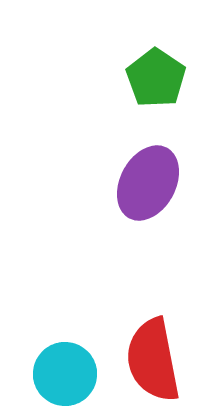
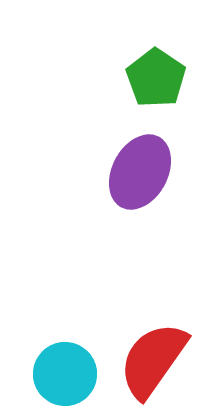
purple ellipse: moved 8 px left, 11 px up
red semicircle: rotated 46 degrees clockwise
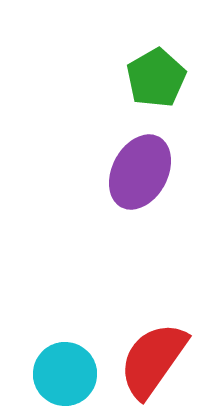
green pentagon: rotated 8 degrees clockwise
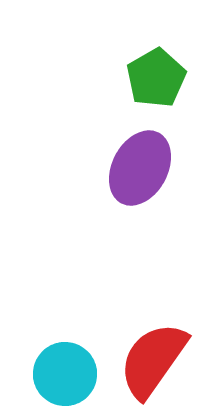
purple ellipse: moved 4 px up
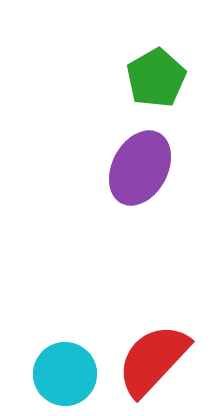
red semicircle: rotated 8 degrees clockwise
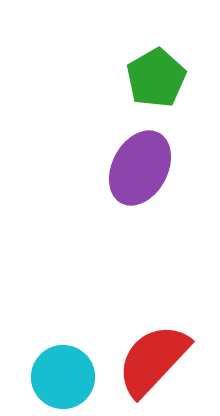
cyan circle: moved 2 px left, 3 px down
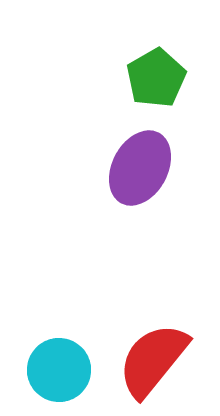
red semicircle: rotated 4 degrees counterclockwise
cyan circle: moved 4 px left, 7 px up
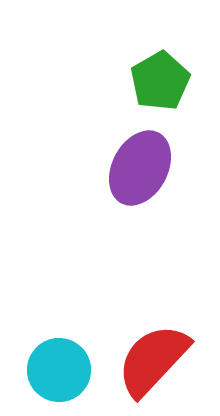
green pentagon: moved 4 px right, 3 px down
red semicircle: rotated 4 degrees clockwise
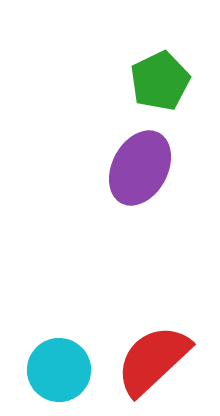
green pentagon: rotated 4 degrees clockwise
red semicircle: rotated 4 degrees clockwise
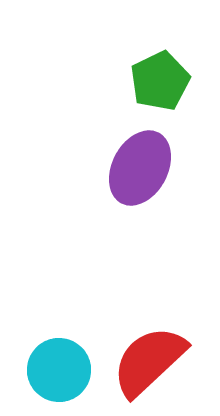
red semicircle: moved 4 px left, 1 px down
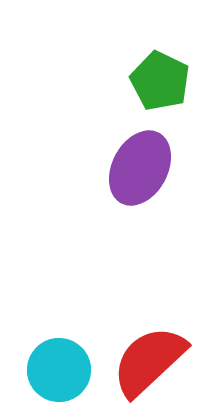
green pentagon: rotated 20 degrees counterclockwise
